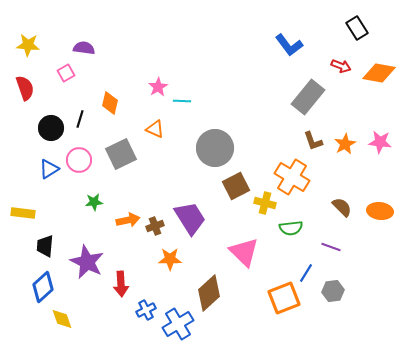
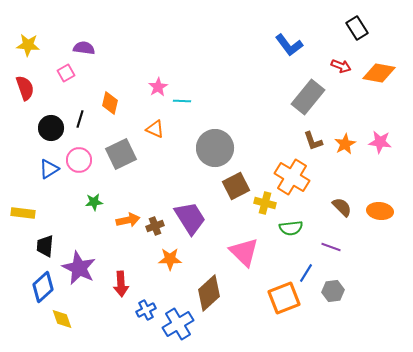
purple star at (87, 262): moved 8 px left, 6 px down
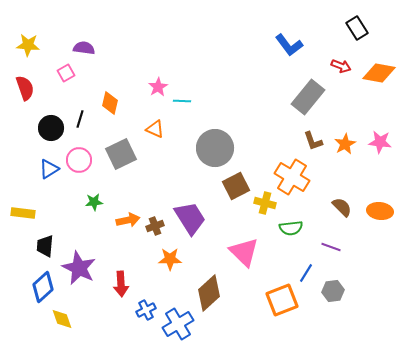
orange square at (284, 298): moved 2 px left, 2 px down
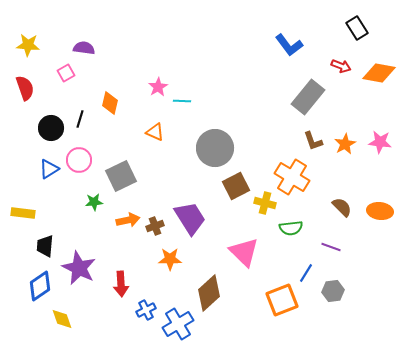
orange triangle at (155, 129): moved 3 px down
gray square at (121, 154): moved 22 px down
blue diamond at (43, 287): moved 3 px left, 1 px up; rotated 8 degrees clockwise
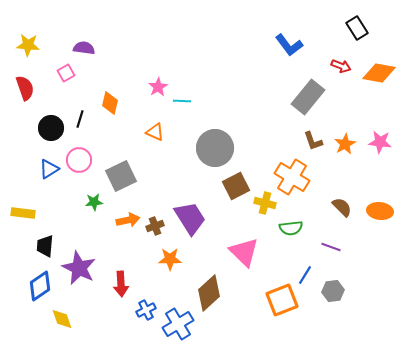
blue line at (306, 273): moved 1 px left, 2 px down
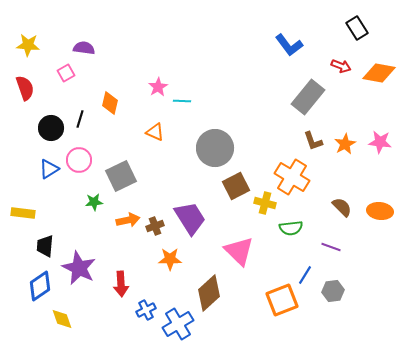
pink triangle at (244, 252): moved 5 px left, 1 px up
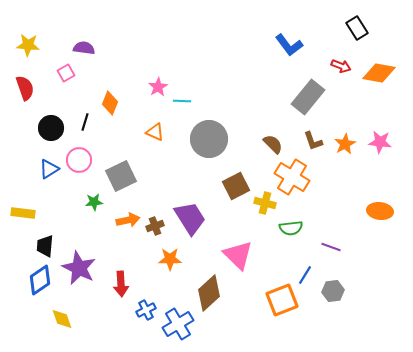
orange diamond at (110, 103): rotated 10 degrees clockwise
black line at (80, 119): moved 5 px right, 3 px down
gray circle at (215, 148): moved 6 px left, 9 px up
brown semicircle at (342, 207): moved 69 px left, 63 px up
pink triangle at (239, 251): moved 1 px left, 4 px down
blue diamond at (40, 286): moved 6 px up
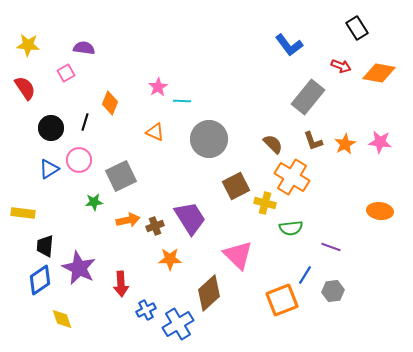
red semicircle at (25, 88): rotated 15 degrees counterclockwise
